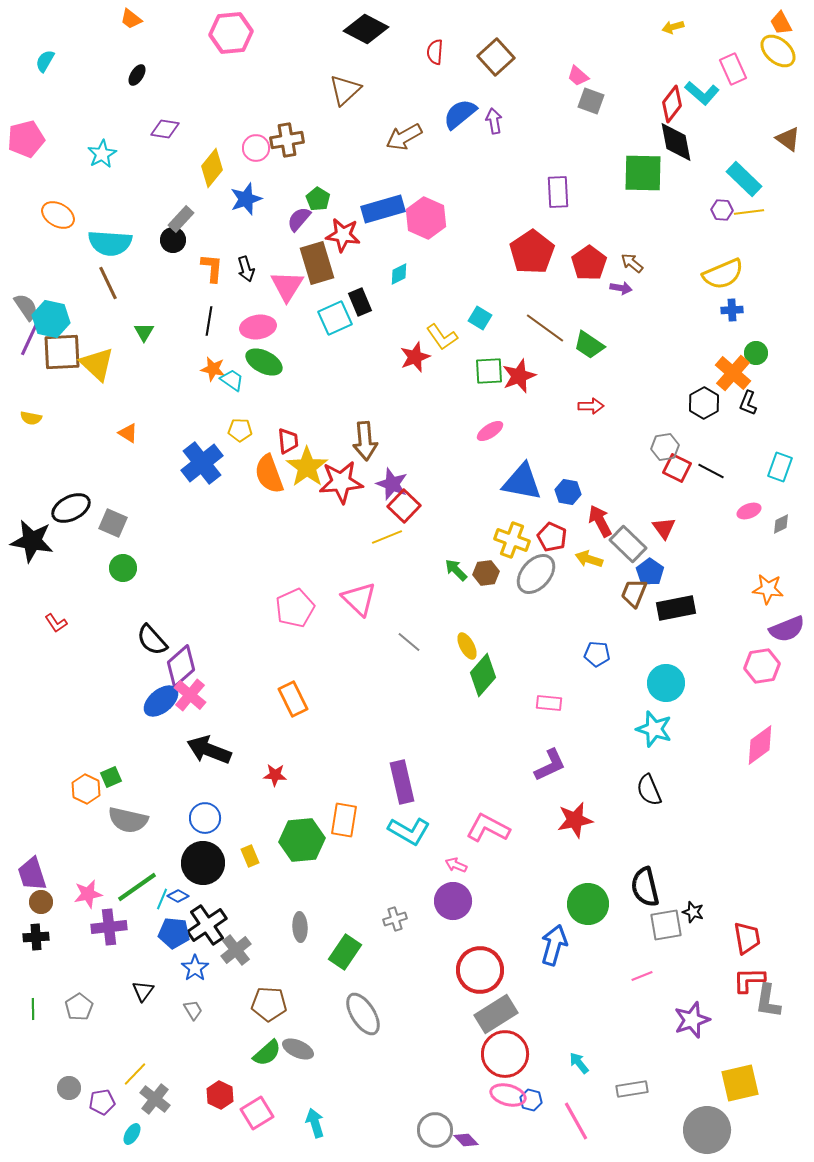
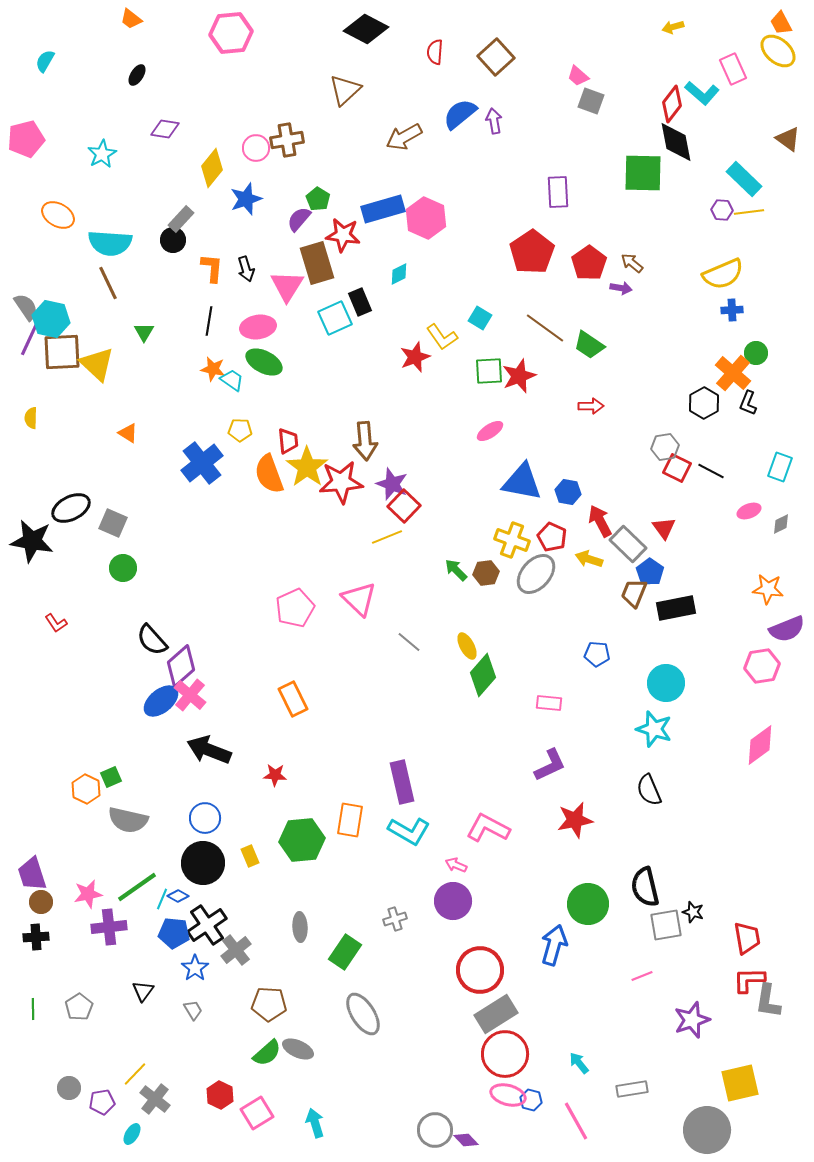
yellow semicircle at (31, 418): rotated 80 degrees clockwise
orange rectangle at (344, 820): moved 6 px right
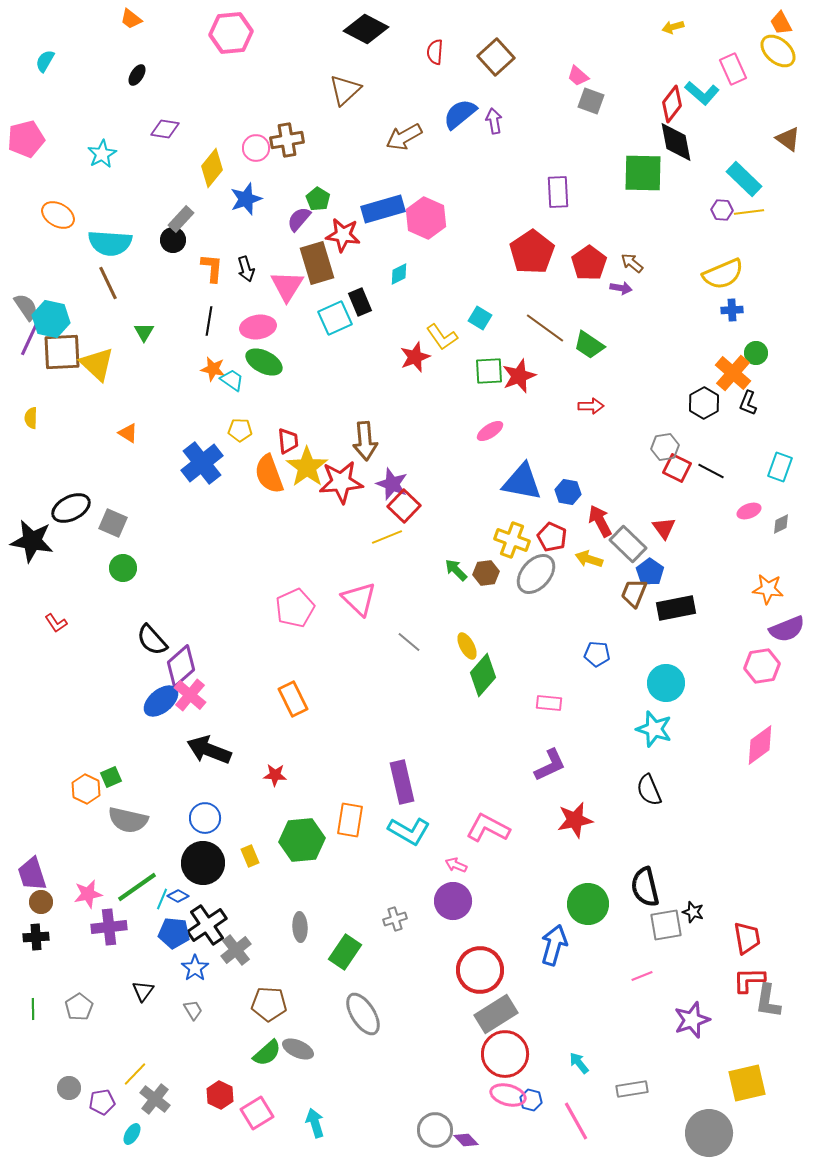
yellow square at (740, 1083): moved 7 px right
gray circle at (707, 1130): moved 2 px right, 3 px down
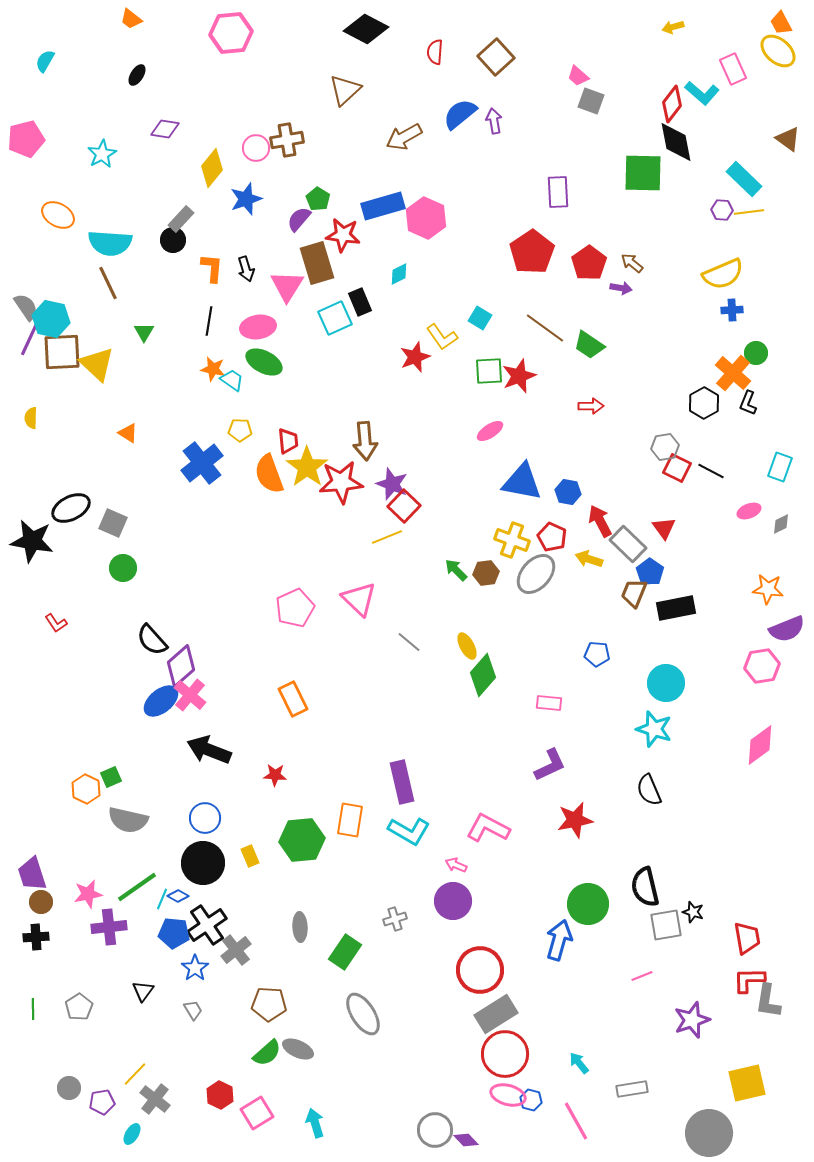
blue rectangle at (383, 209): moved 3 px up
blue arrow at (554, 945): moved 5 px right, 5 px up
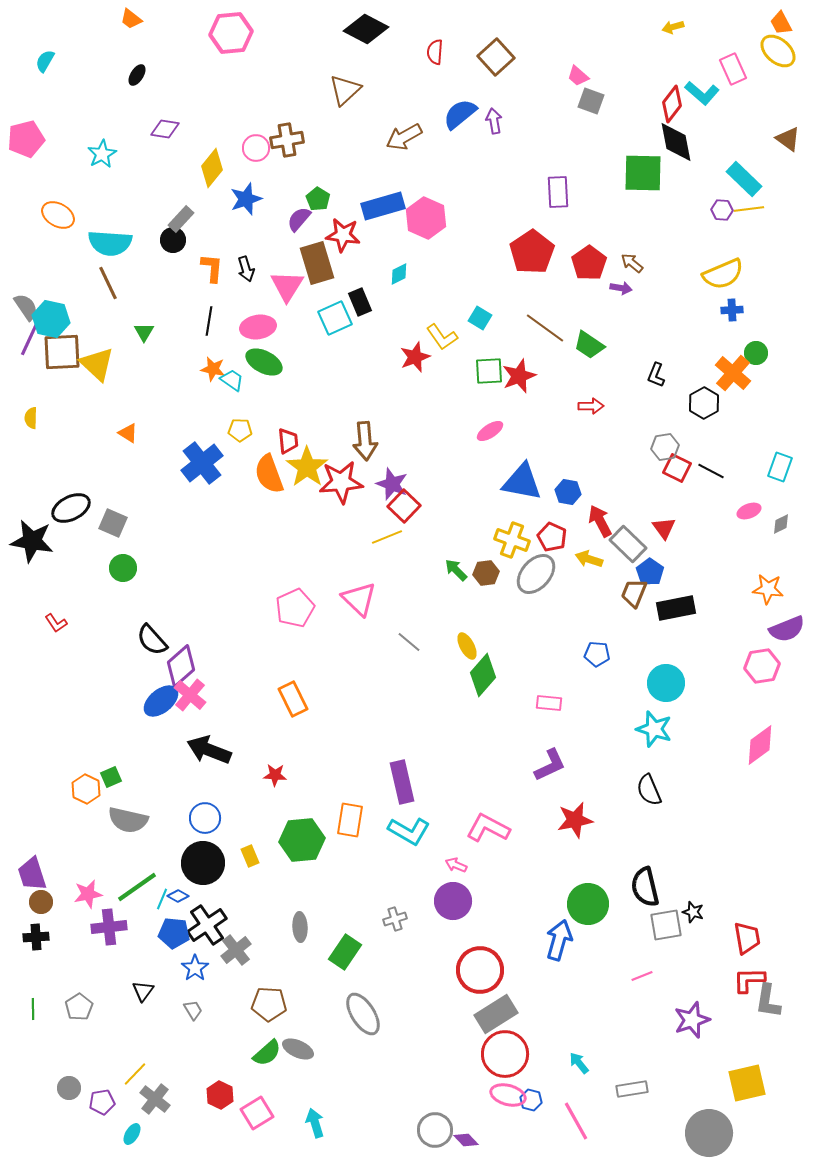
yellow line at (749, 212): moved 3 px up
black L-shape at (748, 403): moved 92 px left, 28 px up
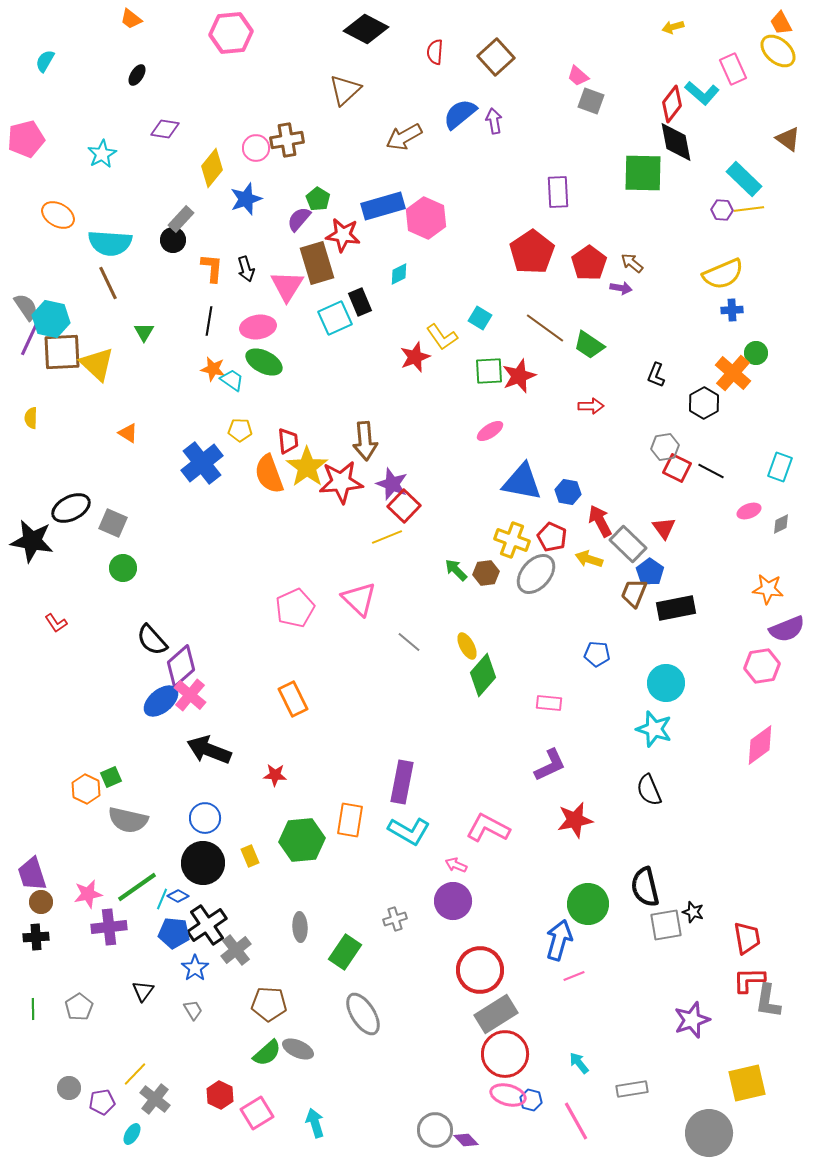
purple rectangle at (402, 782): rotated 24 degrees clockwise
pink line at (642, 976): moved 68 px left
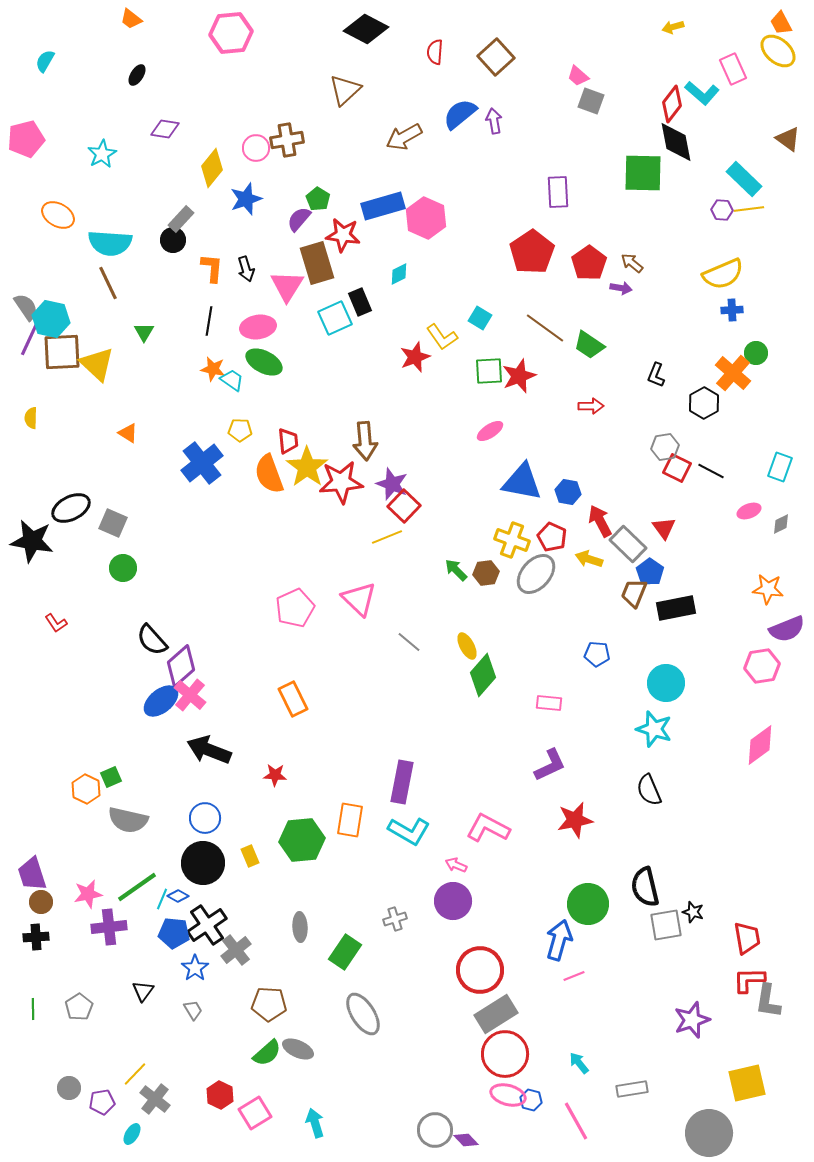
pink square at (257, 1113): moved 2 px left
